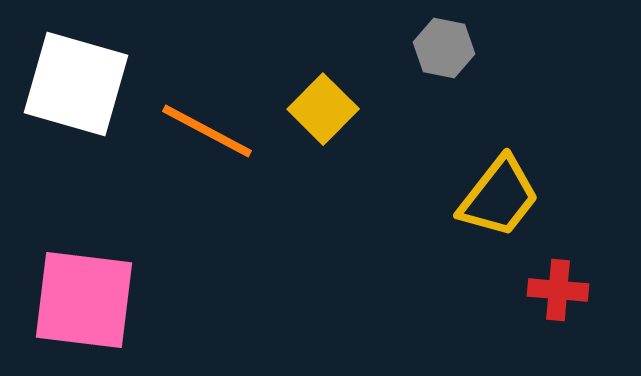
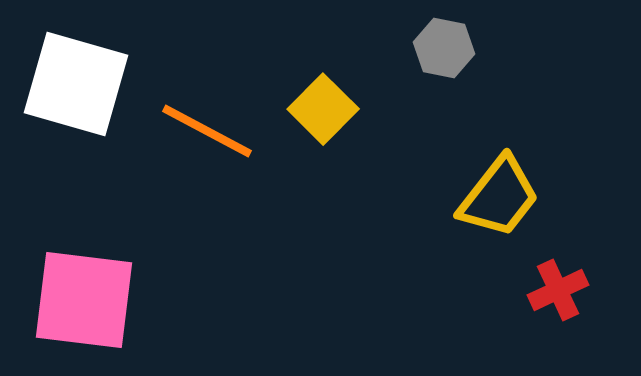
red cross: rotated 30 degrees counterclockwise
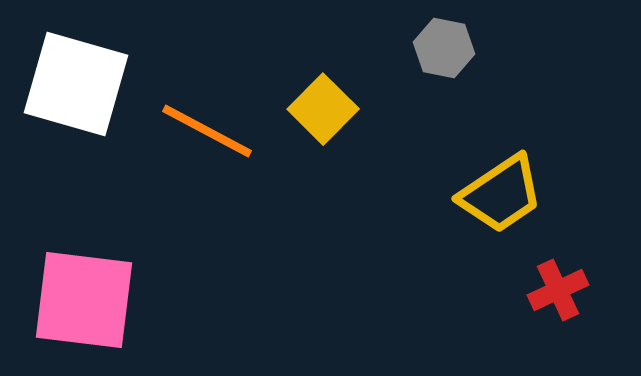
yellow trapezoid: moved 2 px right, 3 px up; rotated 18 degrees clockwise
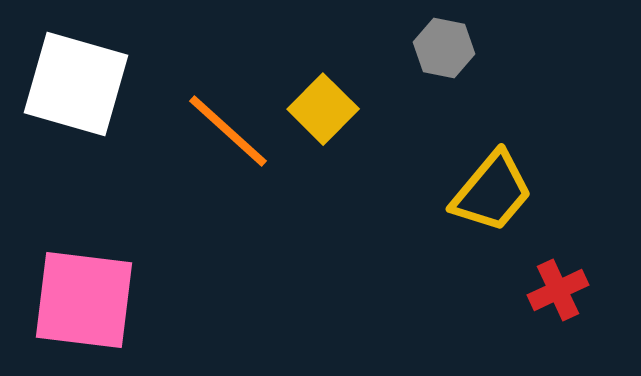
orange line: moved 21 px right; rotated 14 degrees clockwise
yellow trapezoid: moved 9 px left, 2 px up; rotated 16 degrees counterclockwise
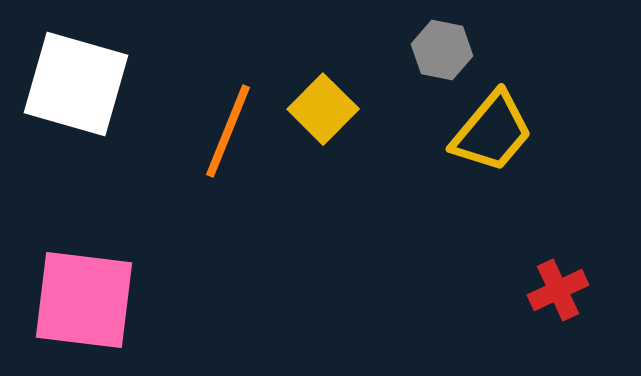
gray hexagon: moved 2 px left, 2 px down
orange line: rotated 70 degrees clockwise
yellow trapezoid: moved 60 px up
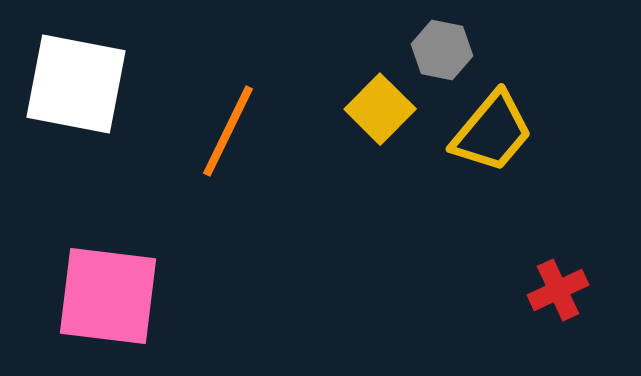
white square: rotated 5 degrees counterclockwise
yellow square: moved 57 px right
orange line: rotated 4 degrees clockwise
pink square: moved 24 px right, 4 px up
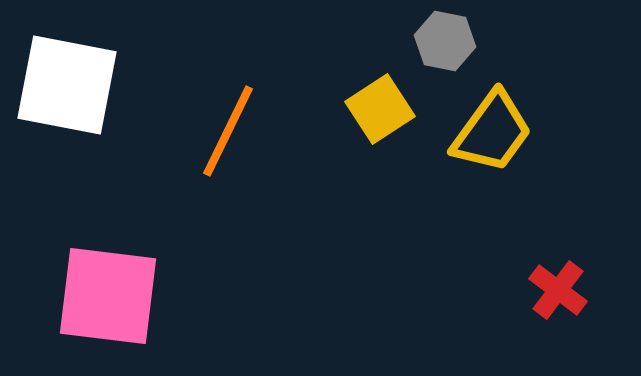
gray hexagon: moved 3 px right, 9 px up
white square: moved 9 px left, 1 px down
yellow square: rotated 12 degrees clockwise
yellow trapezoid: rotated 4 degrees counterclockwise
red cross: rotated 28 degrees counterclockwise
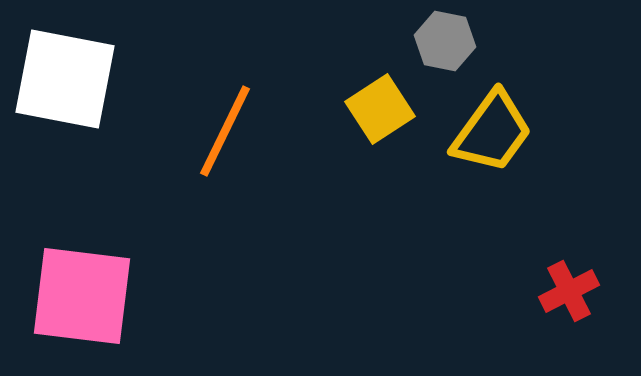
white square: moved 2 px left, 6 px up
orange line: moved 3 px left
red cross: moved 11 px right, 1 px down; rotated 26 degrees clockwise
pink square: moved 26 px left
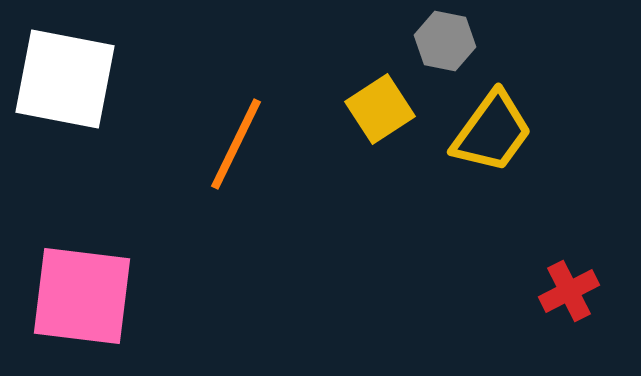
orange line: moved 11 px right, 13 px down
